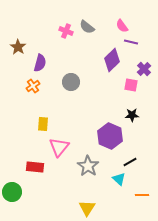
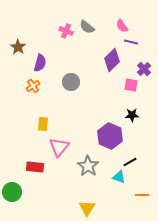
cyan triangle: moved 2 px up; rotated 24 degrees counterclockwise
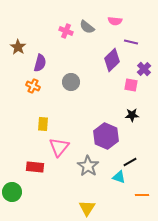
pink semicircle: moved 7 px left, 5 px up; rotated 48 degrees counterclockwise
orange cross: rotated 32 degrees counterclockwise
purple hexagon: moved 4 px left
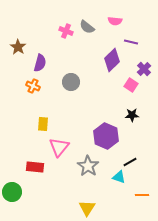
pink square: rotated 24 degrees clockwise
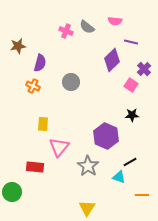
brown star: moved 1 px up; rotated 28 degrees clockwise
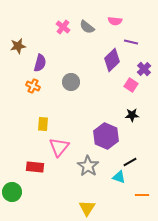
pink cross: moved 3 px left, 4 px up; rotated 16 degrees clockwise
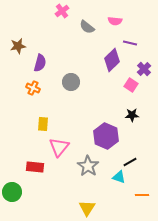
pink cross: moved 1 px left, 16 px up; rotated 16 degrees clockwise
purple line: moved 1 px left, 1 px down
orange cross: moved 2 px down
